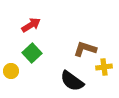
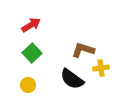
brown L-shape: moved 2 px left, 1 px down
yellow cross: moved 3 px left, 1 px down
yellow circle: moved 17 px right, 14 px down
black semicircle: moved 2 px up
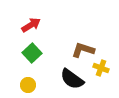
yellow cross: rotated 28 degrees clockwise
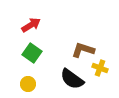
green square: rotated 12 degrees counterclockwise
yellow cross: moved 1 px left
yellow circle: moved 1 px up
